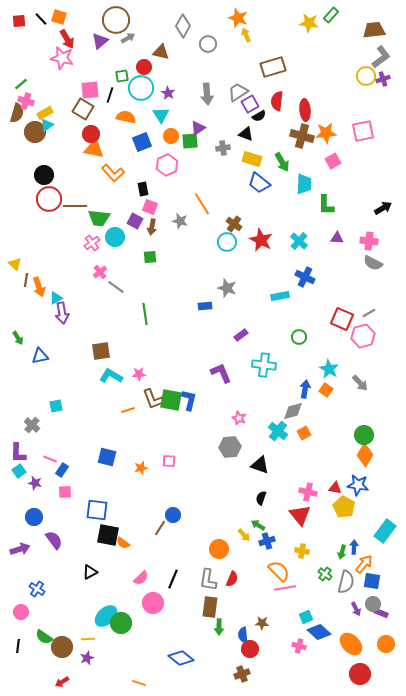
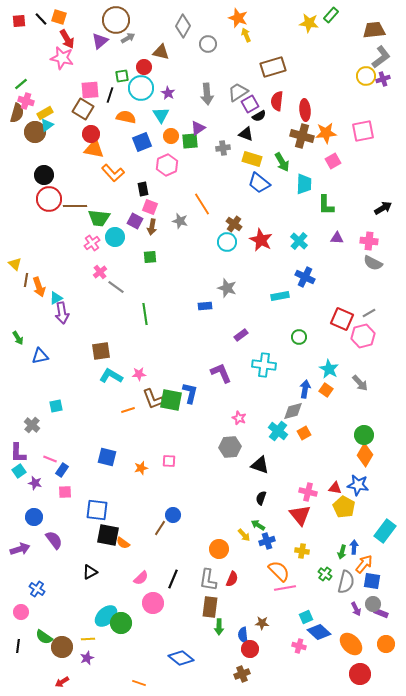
blue L-shape at (189, 400): moved 1 px right, 7 px up
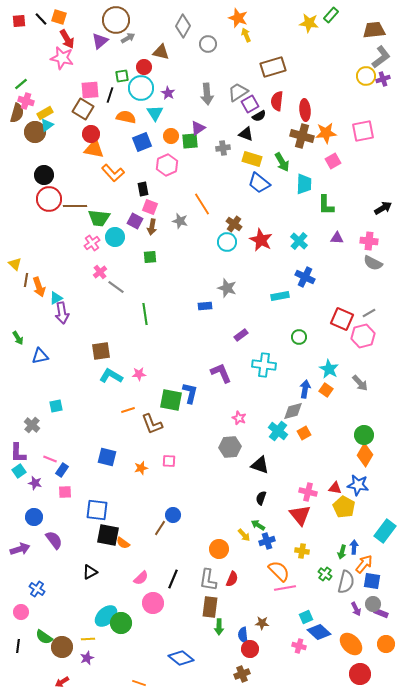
cyan triangle at (161, 115): moved 6 px left, 2 px up
brown L-shape at (153, 399): moved 1 px left, 25 px down
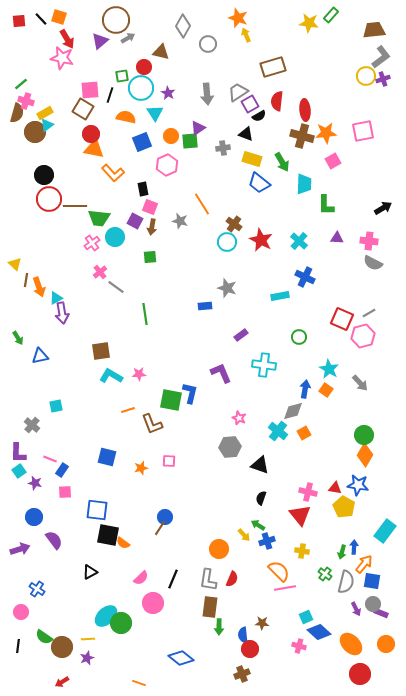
blue circle at (173, 515): moved 8 px left, 2 px down
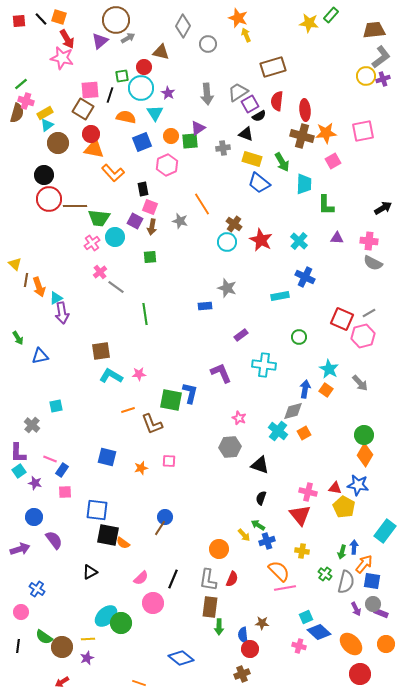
brown circle at (35, 132): moved 23 px right, 11 px down
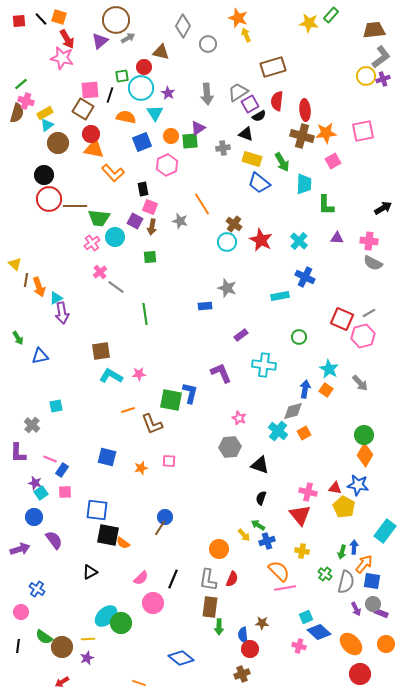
cyan square at (19, 471): moved 22 px right, 22 px down
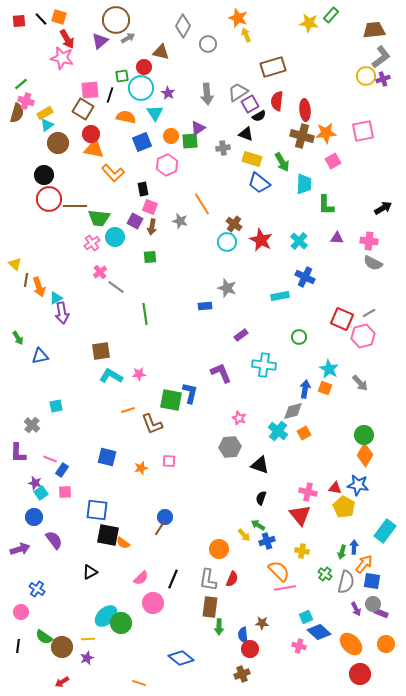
orange square at (326, 390): moved 1 px left, 2 px up; rotated 16 degrees counterclockwise
